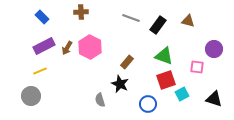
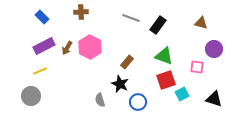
brown triangle: moved 13 px right, 2 px down
blue circle: moved 10 px left, 2 px up
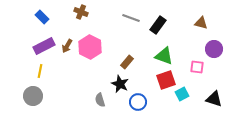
brown cross: rotated 24 degrees clockwise
brown arrow: moved 2 px up
yellow line: rotated 56 degrees counterclockwise
gray circle: moved 2 px right
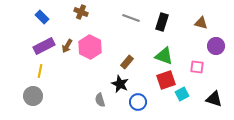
black rectangle: moved 4 px right, 3 px up; rotated 18 degrees counterclockwise
purple circle: moved 2 px right, 3 px up
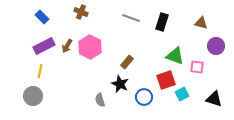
green triangle: moved 11 px right
blue circle: moved 6 px right, 5 px up
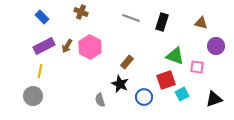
black triangle: rotated 36 degrees counterclockwise
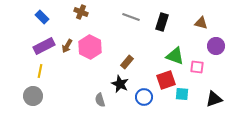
gray line: moved 1 px up
cyan square: rotated 32 degrees clockwise
